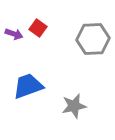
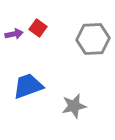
purple arrow: rotated 30 degrees counterclockwise
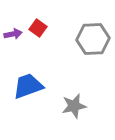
purple arrow: moved 1 px left
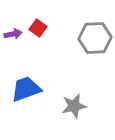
gray hexagon: moved 2 px right, 1 px up
blue trapezoid: moved 2 px left, 3 px down
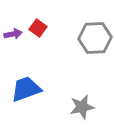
gray star: moved 8 px right, 1 px down
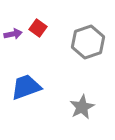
gray hexagon: moved 7 px left, 4 px down; rotated 16 degrees counterclockwise
blue trapezoid: moved 2 px up
gray star: rotated 15 degrees counterclockwise
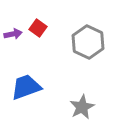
gray hexagon: rotated 16 degrees counterclockwise
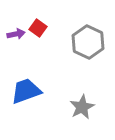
purple arrow: moved 3 px right
blue trapezoid: moved 4 px down
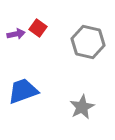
gray hexagon: rotated 12 degrees counterclockwise
blue trapezoid: moved 3 px left
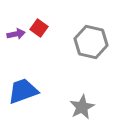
red square: moved 1 px right
gray hexagon: moved 3 px right
